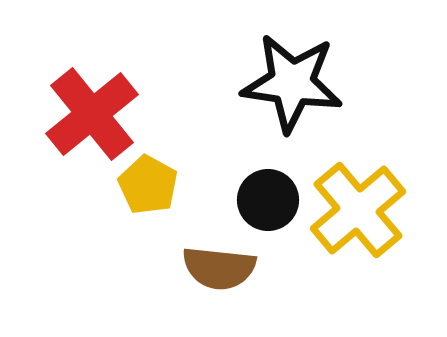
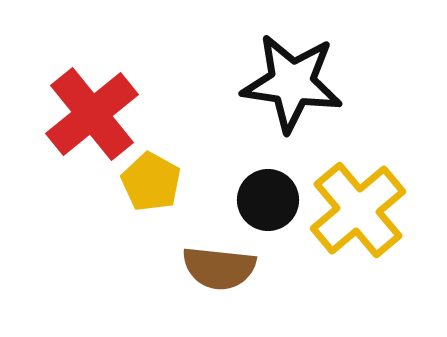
yellow pentagon: moved 3 px right, 3 px up
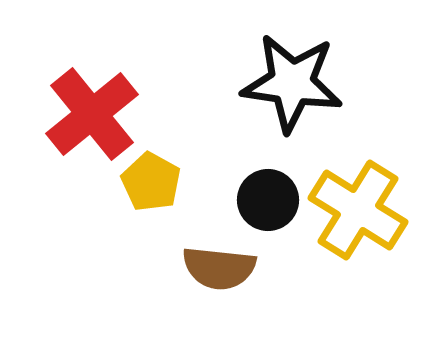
yellow cross: rotated 18 degrees counterclockwise
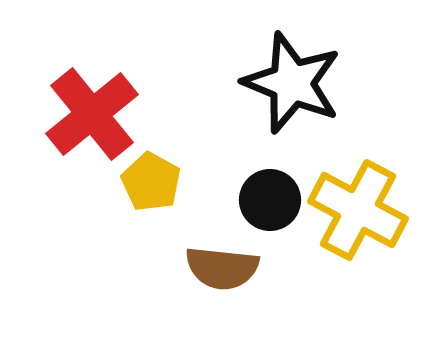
black star: rotated 14 degrees clockwise
black circle: moved 2 px right
yellow cross: rotated 4 degrees counterclockwise
brown semicircle: moved 3 px right
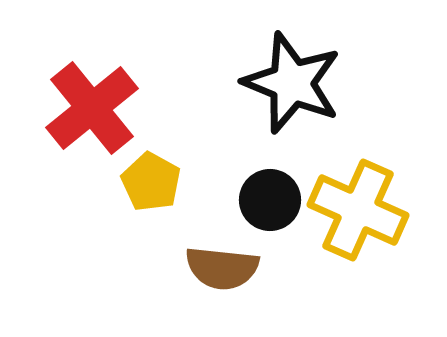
red cross: moved 6 px up
yellow cross: rotated 4 degrees counterclockwise
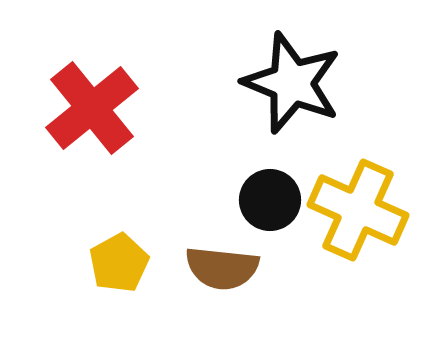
yellow pentagon: moved 32 px left, 81 px down; rotated 14 degrees clockwise
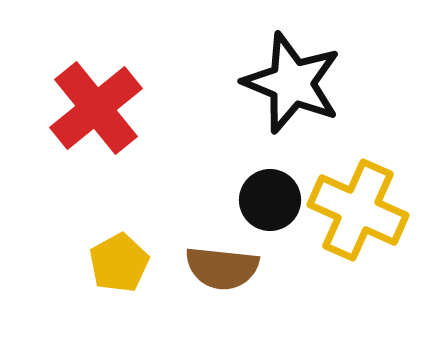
red cross: moved 4 px right
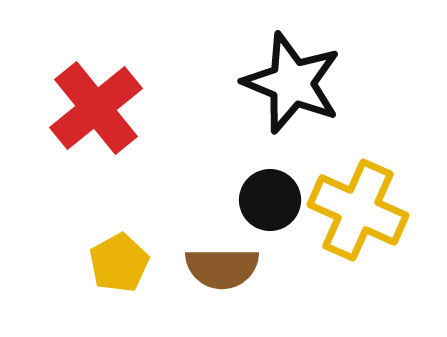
brown semicircle: rotated 6 degrees counterclockwise
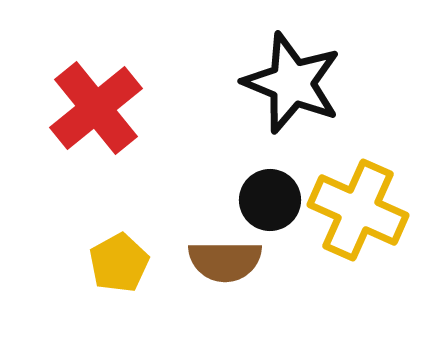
brown semicircle: moved 3 px right, 7 px up
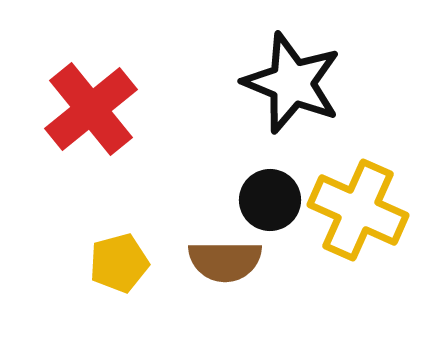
red cross: moved 5 px left, 1 px down
yellow pentagon: rotated 14 degrees clockwise
